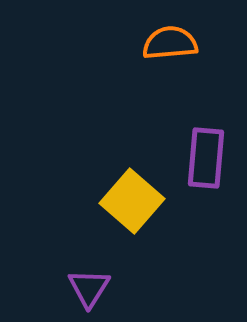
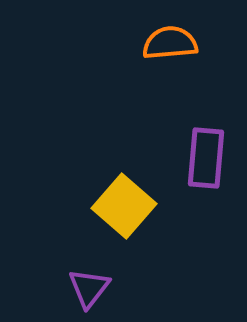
yellow square: moved 8 px left, 5 px down
purple triangle: rotated 6 degrees clockwise
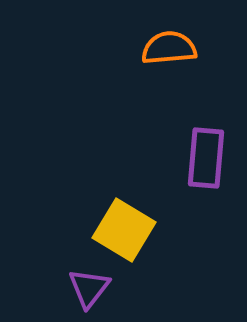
orange semicircle: moved 1 px left, 5 px down
yellow square: moved 24 px down; rotated 10 degrees counterclockwise
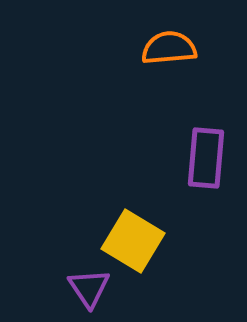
yellow square: moved 9 px right, 11 px down
purple triangle: rotated 12 degrees counterclockwise
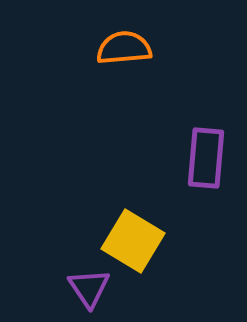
orange semicircle: moved 45 px left
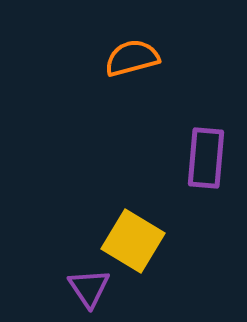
orange semicircle: moved 8 px right, 10 px down; rotated 10 degrees counterclockwise
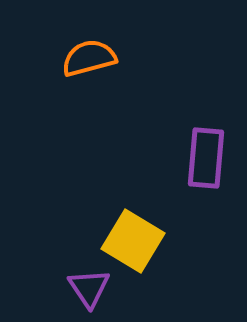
orange semicircle: moved 43 px left
